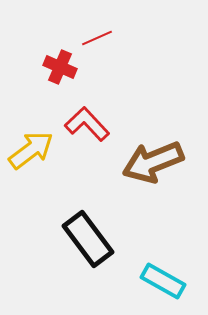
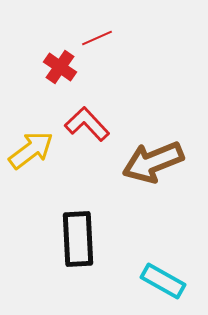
red cross: rotated 12 degrees clockwise
black rectangle: moved 10 px left; rotated 34 degrees clockwise
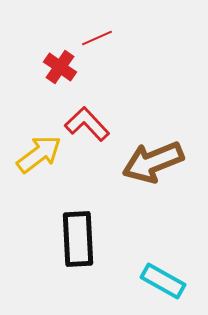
yellow arrow: moved 8 px right, 4 px down
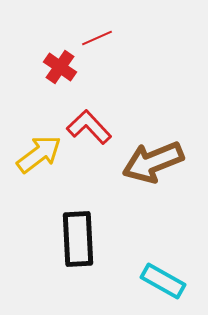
red L-shape: moved 2 px right, 3 px down
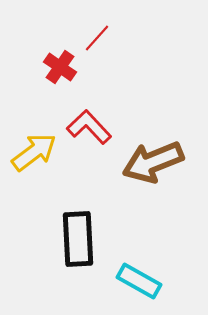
red line: rotated 24 degrees counterclockwise
yellow arrow: moved 5 px left, 2 px up
cyan rectangle: moved 24 px left
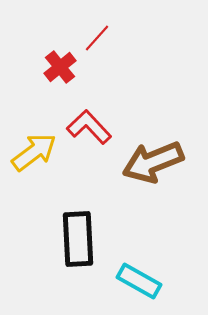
red cross: rotated 16 degrees clockwise
